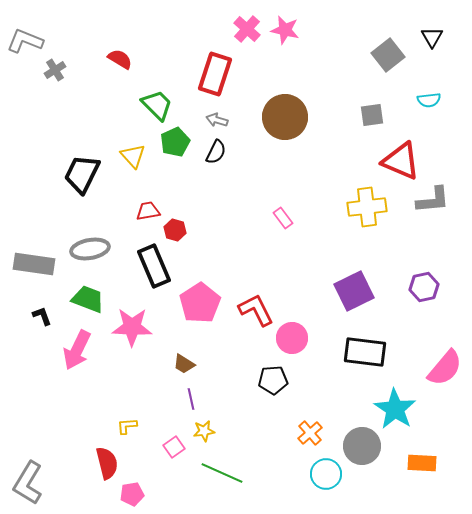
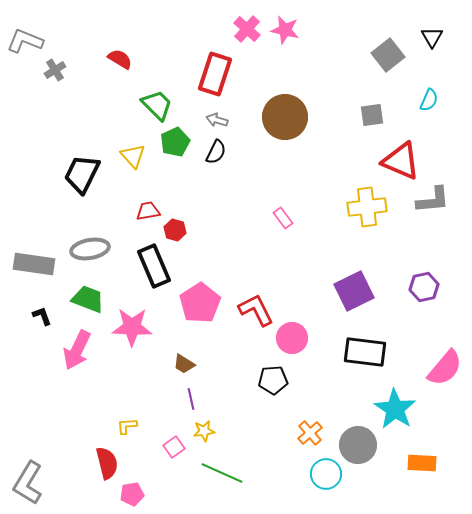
cyan semicircle at (429, 100): rotated 60 degrees counterclockwise
gray circle at (362, 446): moved 4 px left, 1 px up
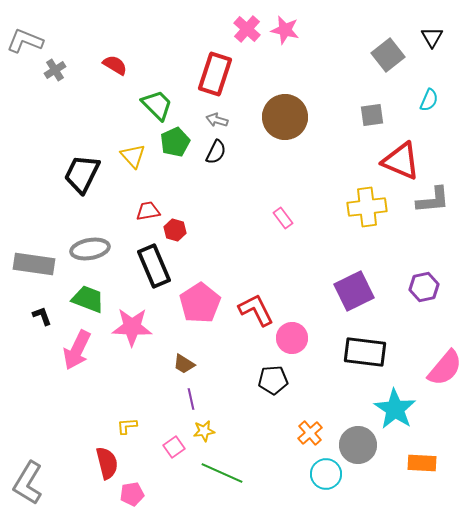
red semicircle at (120, 59): moved 5 px left, 6 px down
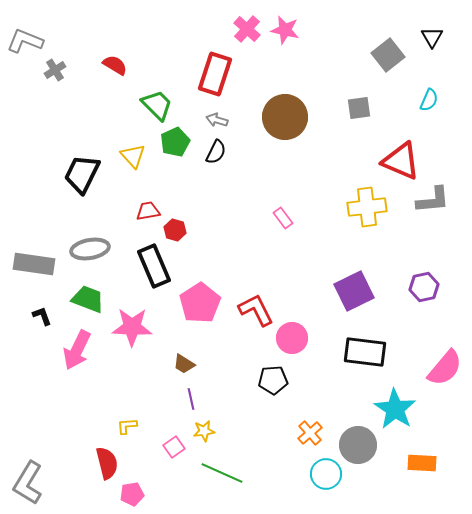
gray square at (372, 115): moved 13 px left, 7 px up
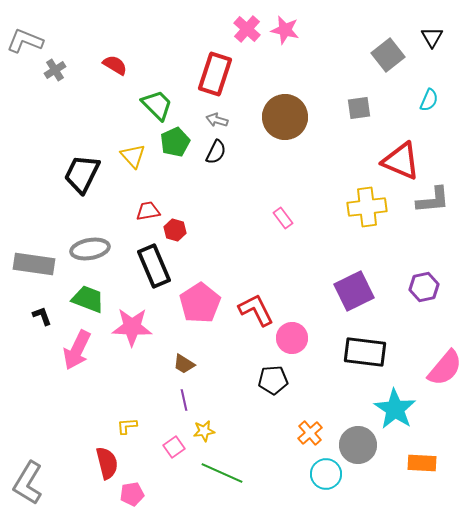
purple line at (191, 399): moved 7 px left, 1 px down
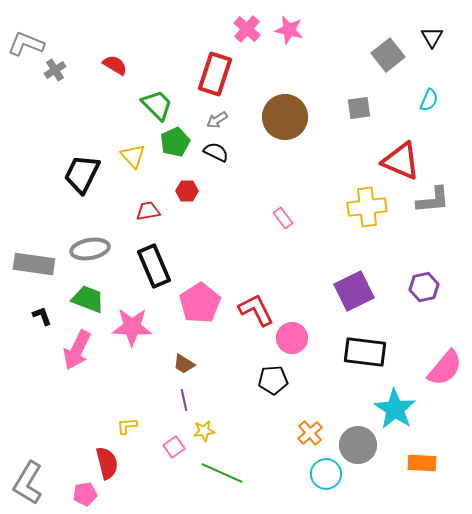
pink star at (285, 30): moved 4 px right
gray L-shape at (25, 41): moved 1 px right, 3 px down
gray arrow at (217, 120): rotated 50 degrees counterclockwise
black semicircle at (216, 152): rotated 90 degrees counterclockwise
red hexagon at (175, 230): moved 12 px right, 39 px up; rotated 15 degrees counterclockwise
pink pentagon at (132, 494): moved 47 px left
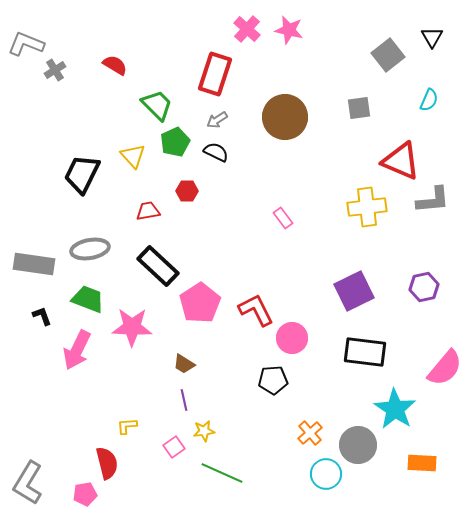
black rectangle at (154, 266): moved 4 px right; rotated 24 degrees counterclockwise
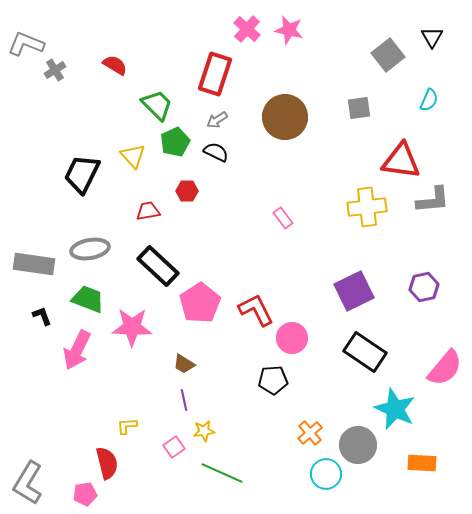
red triangle at (401, 161): rotated 15 degrees counterclockwise
black rectangle at (365, 352): rotated 27 degrees clockwise
cyan star at (395, 409): rotated 9 degrees counterclockwise
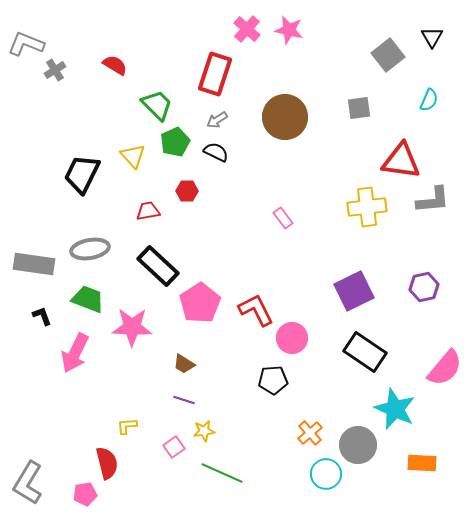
pink arrow at (77, 350): moved 2 px left, 3 px down
purple line at (184, 400): rotated 60 degrees counterclockwise
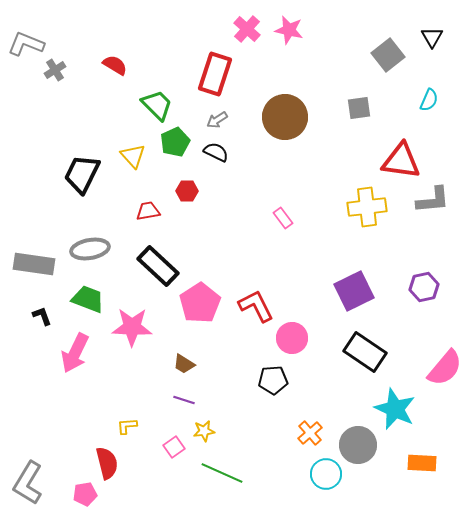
red L-shape at (256, 310): moved 4 px up
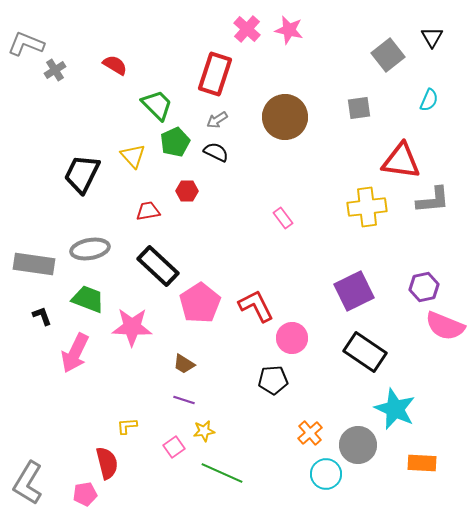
pink semicircle at (445, 368): moved 42 px up; rotated 72 degrees clockwise
